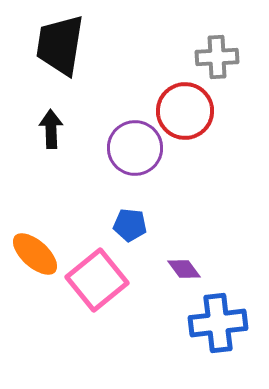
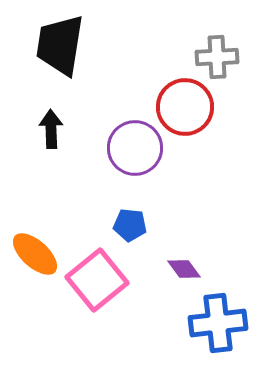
red circle: moved 4 px up
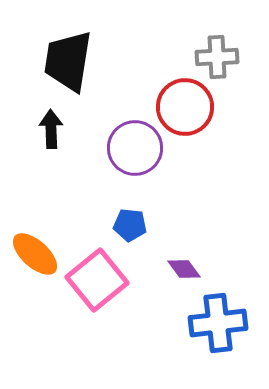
black trapezoid: moved 8 px right, 16 px down
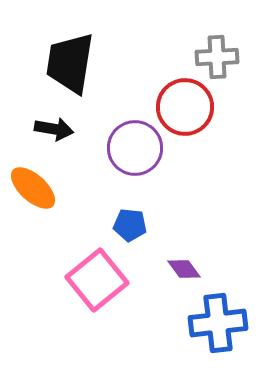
black trapezoid: moved 2 px right, 2 px down
black arrow: moved 3 px right; rotated 102 degrees clockwise
orange ellipse: moved 2 px left, 66 px up
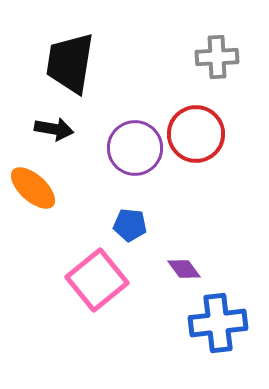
red circle: moved 11 px right, 27 px down
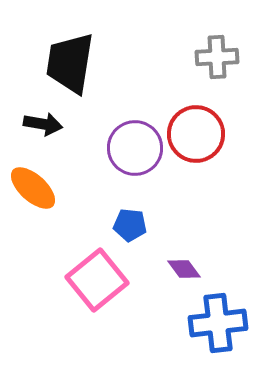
black arrow: moved 11 px left, 5 px up
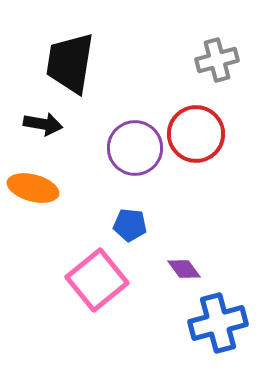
gray cross: moved 3 px down; rotated 12 degrees counterclockwise
orange ellipse: rotated 27 degrees counterclockwise
blue cross: rotated 8 degrees counterclockwise
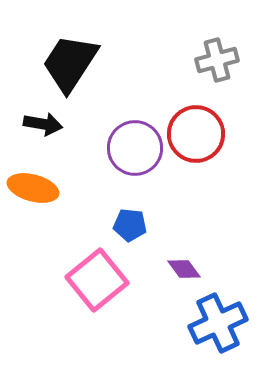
black trapezoid: rotated 24 degrees clockwise
blue cross: rotated 10 degrees counterclockwise
